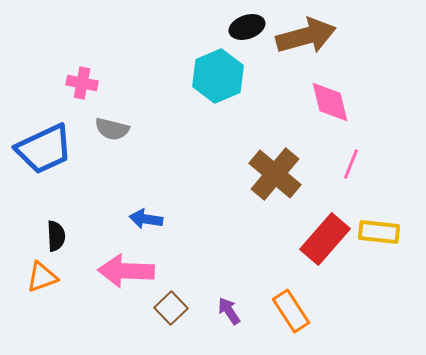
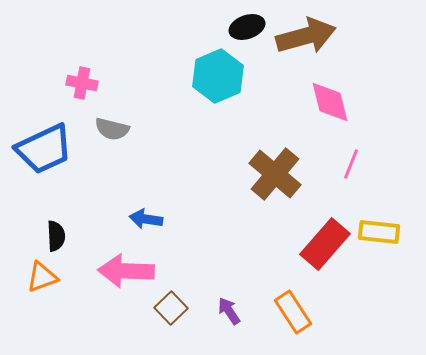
red rectangle: moved 5 px down
orange rectangle: moved 2 px right, 1 px down
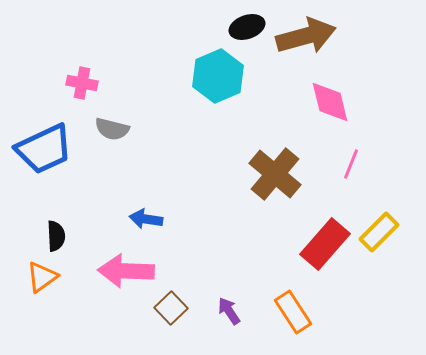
yellow rectangle: rotated 51 degrees counterclockwise
orange triangle: rotated 16 degrees counterclockwise
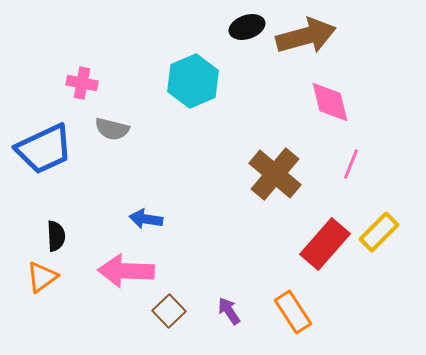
cyan hexagon: moved 25 px left, 5 px down
brown square: moved 2 px left, 3 px down
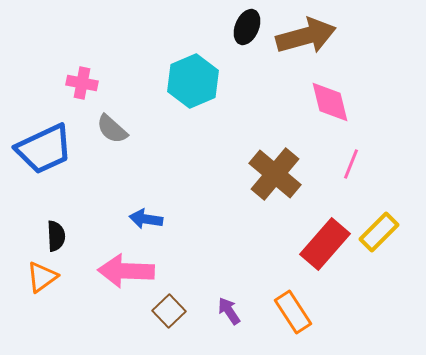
black ellipse: rotated 48 degrees counterclockwise
gray semicircle: rotated 28 degrees clockwise
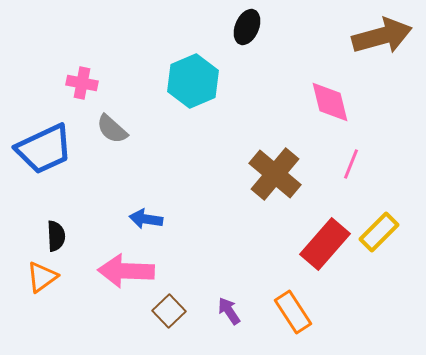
brown arrow: moved 76 px right
